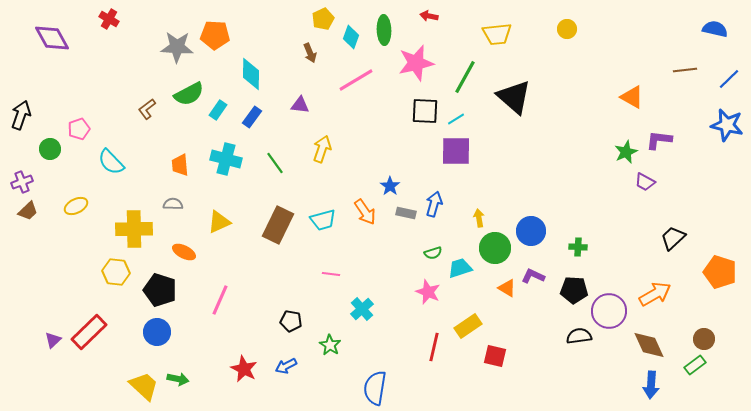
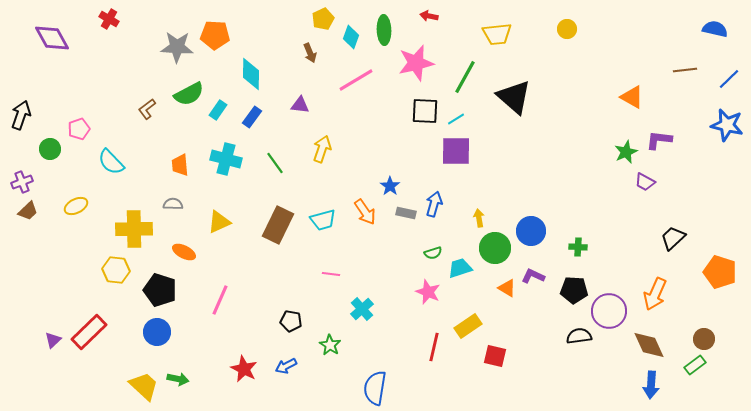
yellow hexagon at (116, 272): moved 2 px up
orange arrow at (655, 294): rotated 144 degrees clockwise
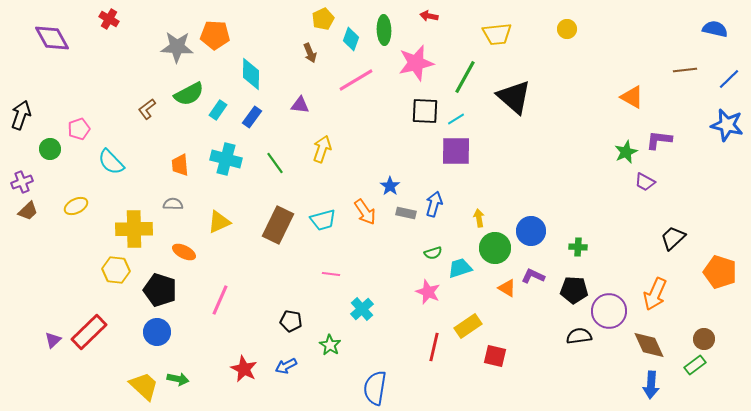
cyan diamond at (351, 37): moved 2 px down
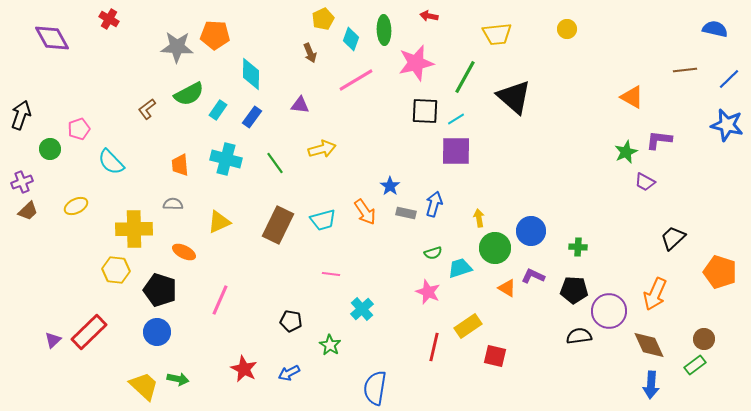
yellow arrow at (322, 149): rotated 56 degrees clockwise
blue arrow at (286, 366): moved 3 px right, 7 px down
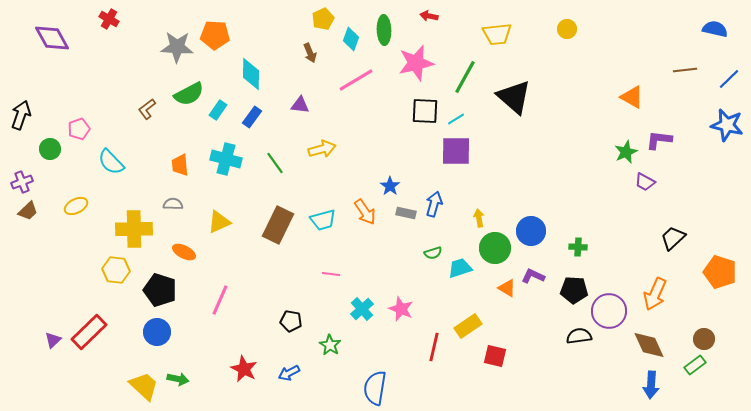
pink star at (428, 292): moved 27 px left, 17 px down
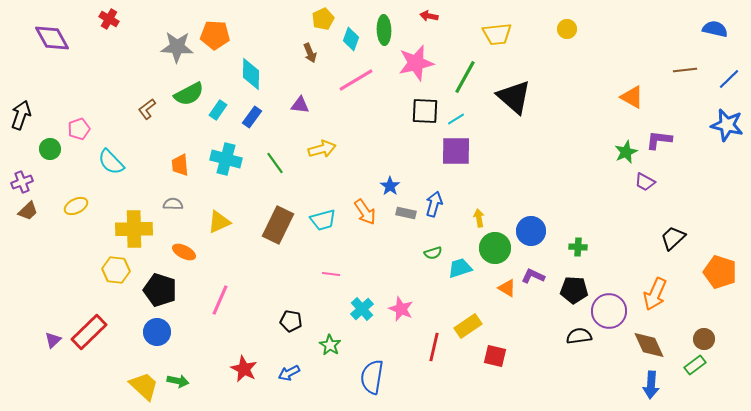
green arrow at (178, 379): moved 2 px down
blue semicircle at (375, 388): moved 3 px left, 11 px up
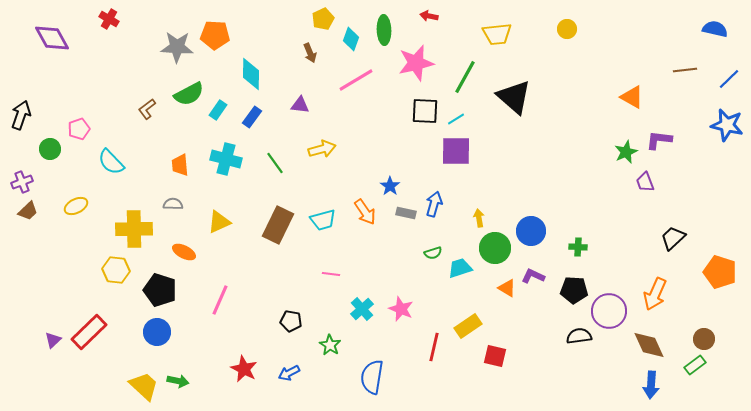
purple trapezoid at (645, 182): rotated 40 degrees clockwise
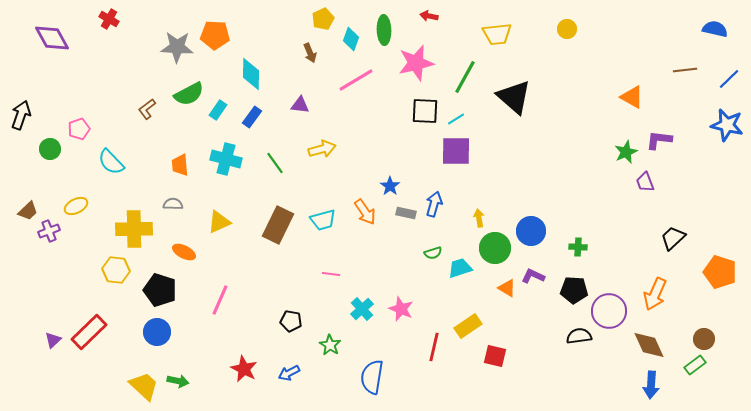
purple cross at (22, 182): moved 27 px right, 49 px down
